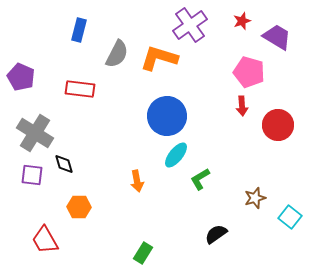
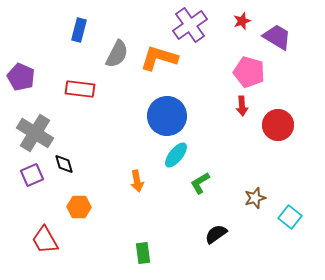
purple square: rotated 30 degrees counterclockwise
green L-shape: moved 4 px down
green rectangle: rotated 40 degrees counterclockwise
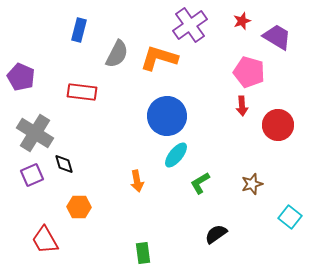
red rectangle: moved 2 px right, 3 px down
brown star: moved 3 px left, 14 px up
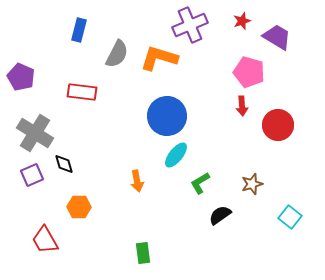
purple cross: rotated 12 degrees clockwise
black semicircle: moved 4 px right, 19 px up
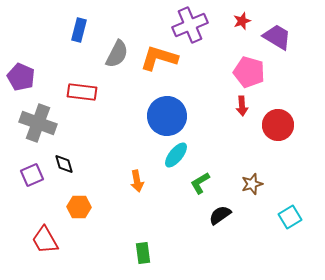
gray cross: moved 3 px right, 10 px up; rotated 12 degrees counterclockwise
cyan square: rotated 20 degrees clockwise
